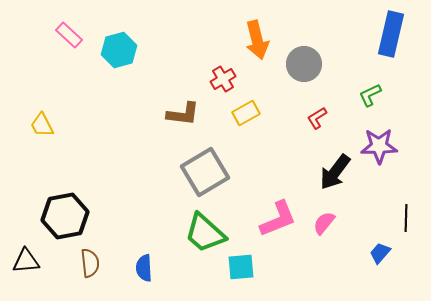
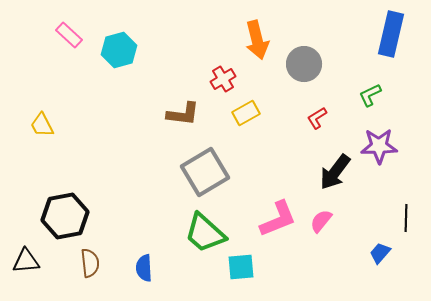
pink semicircle: moved 3 px left, 2 px up
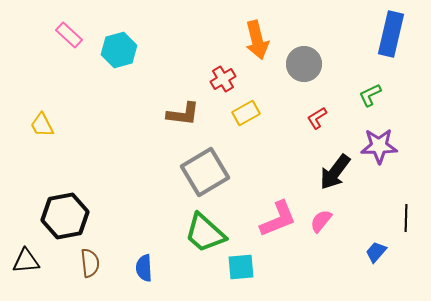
blue trapezoid: moved 4 px left, 1 px up
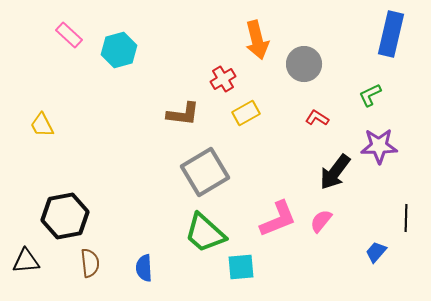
red L-shape: rotated 65 degrees clockwise
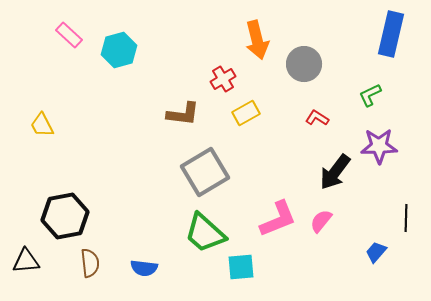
blue semicircle: rotated 80 degrees counterclockwise
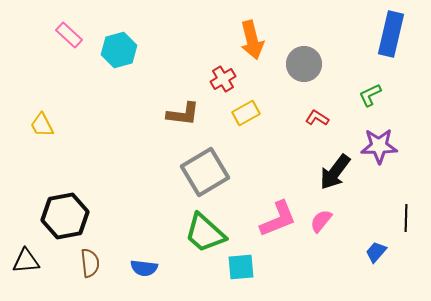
orange arrow: moved 5 px left
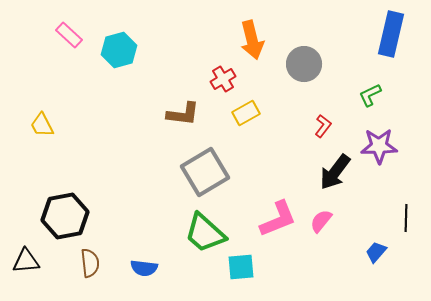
red L-shape: moved 6 px right, 8 px down; rotated 95 degrees clockwise
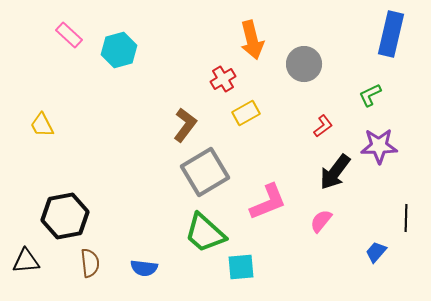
brown L-shape: moved 2 px right, 11 px down; rotated 60 degrees counterclockwise
red L-shape: rotated 15 degrees clockwise
pink L-shape: moved 10 px left, 17 px up
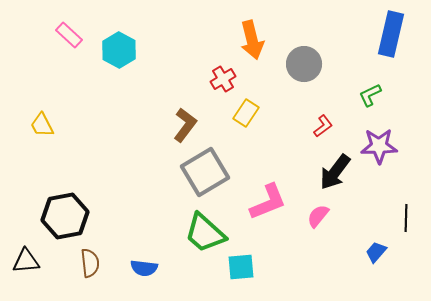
cyan hexagon: rotated 16 degrees counterclockwise
yellow rectangle: rotated 28 degrees counterclockwise
pink semicircle: moved 3 px left, 5 px up
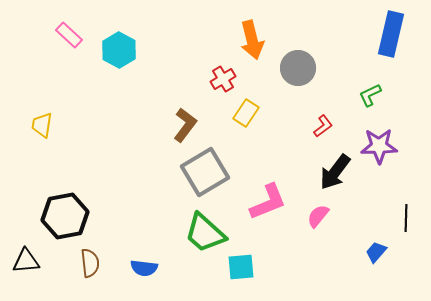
gray circle: moved 6 px left, 4 px down
yellow trapezoid: rotated 36 degrees clockwise
